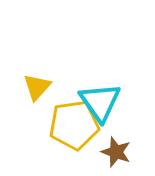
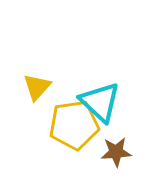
cyan triangle: rotated 12 degrees counterclockwise
brown star: rotated 24 degrees counterclockwise
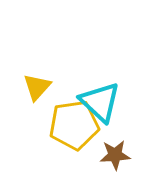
brown star: moved 1 px left, 3 px down
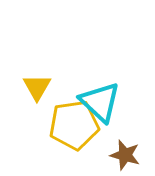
yellow triangle: rotated 12 degrees counterclockwise
brown star: moved 10 px right; rotated 20 degrees clockwise
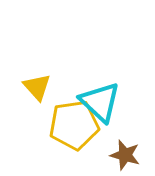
yellow triangle: rotated 12 degrees counterclockwise
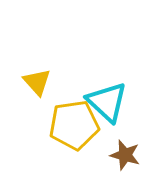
yellow triangle: moved 5 px up
cyan triangle: moved 7 px right
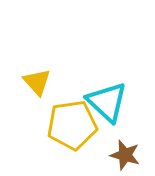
yellow pentagon: moved 2 px left
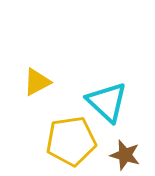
yellow triangle: rotated 44 degrees clockwise
yellow pentagon: moved 1 px left, 16 px down
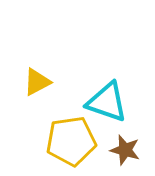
cyan triangle: rotated 24 degrees counterclockwise
brown star: moved 5 px up
